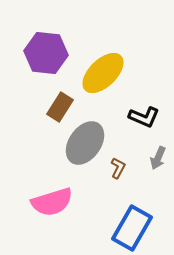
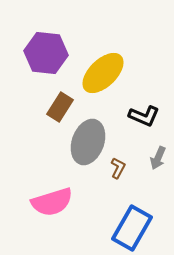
black L-shape: moved 1 px up
gray ellipse: moved 3 px right, 1 px up; rotated 15 degrees counterclockwise
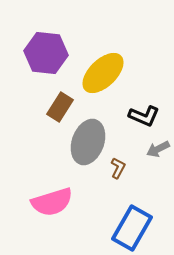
gray arrow: moved 9 px up; rotated 40 degrees clockwise
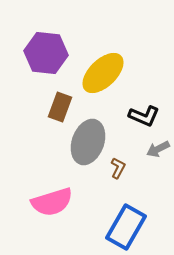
brown rectangle: rotated 12 degrees counterclockwise
blue rectangle: moved 6 px left, 1 px up
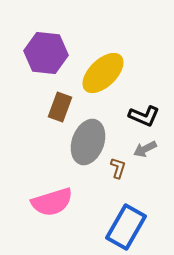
gray arrow: moved 13 px left
brown L-shape: rotated 10 degrees counterclockwise
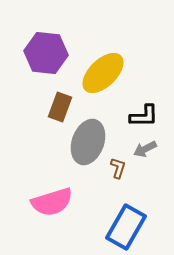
black L-shape: rotated 24 degrees counterclockwise
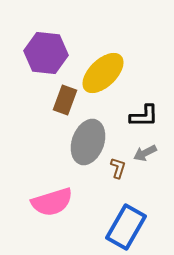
brown rectangle: moved 5 px right, 7 px up
gray arrow: moved 4 px down
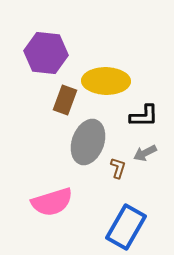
yellow ellipse: moved 3 px right, 8 px down; rotated 45 degrees clockwise
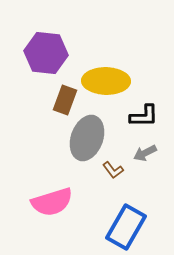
gray ellipse: moved 1 px left, 4 px up
brown L-shape: moved 5 px left, 2 px down; rotated 125 degrees clockwise
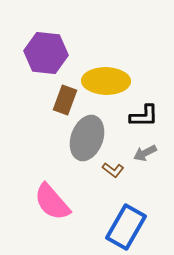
brown L-shape: rotated 15 degrees counterclockwise
pink semicircle: rotated 66 degrees clockwise
